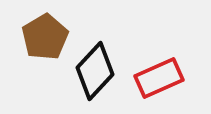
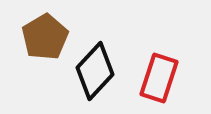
red rectangle: rotated 48 degrees counterclockwise
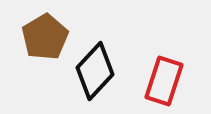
red rectangle: moved 5 px right, 3 px down
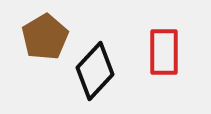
red rectangle: moved 29 px up; rotated 18 degrees counterclockwise
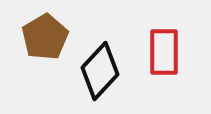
black diamond: moved 5 px right
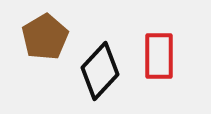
red rectangle: moved 5 px left, 4 px down
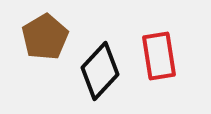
red rectangle: rotated 9 degrees counterclockwise
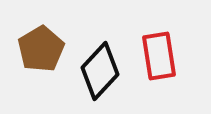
brown pentagon: moved 4 px left, 12 px down
